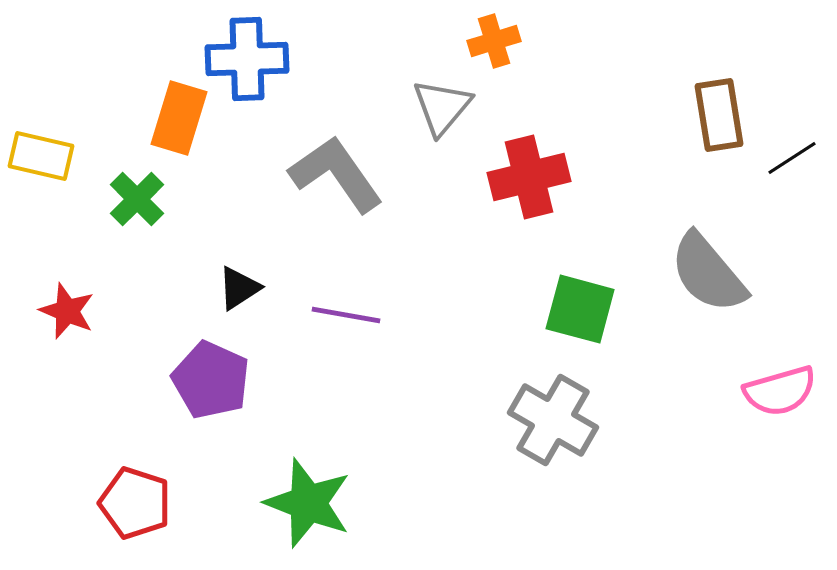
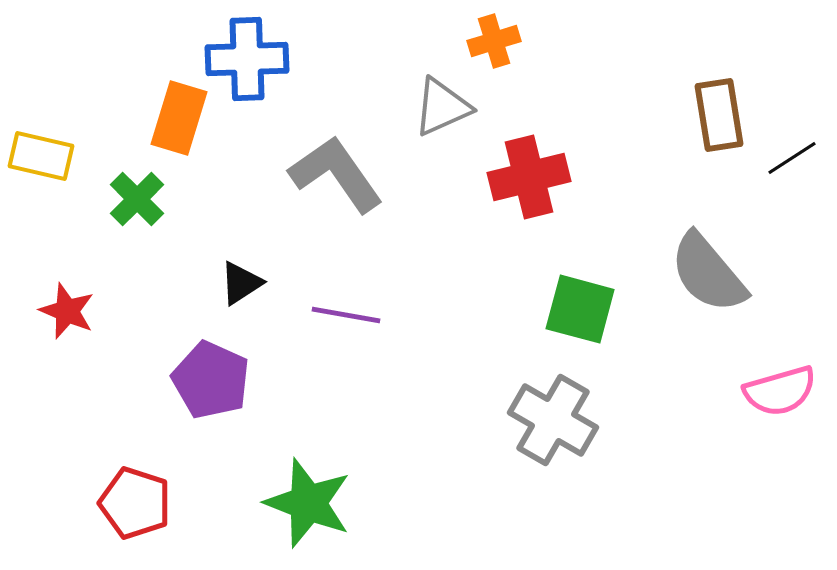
gray triangle: rotated 26 degrees clockwise
black triangle: moved 2 px right, 5 px up
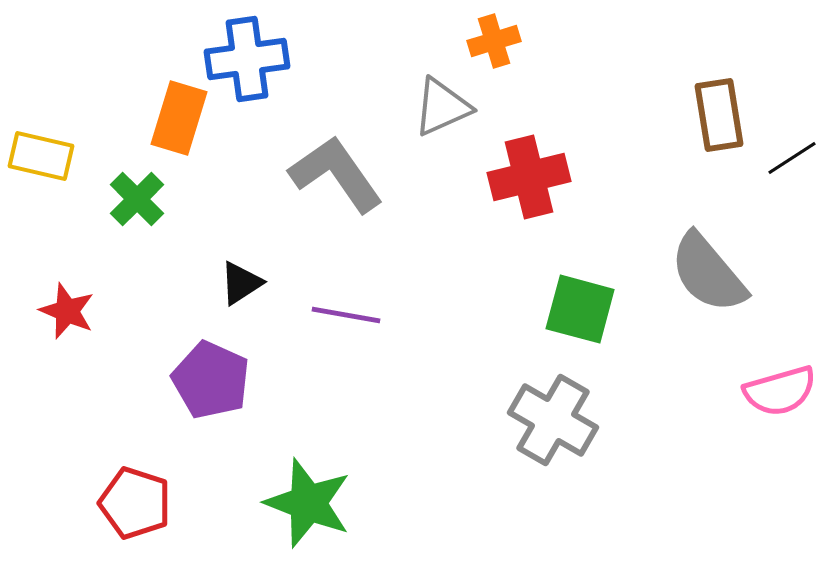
blue cross: rotated 6 degrees counterclockwise
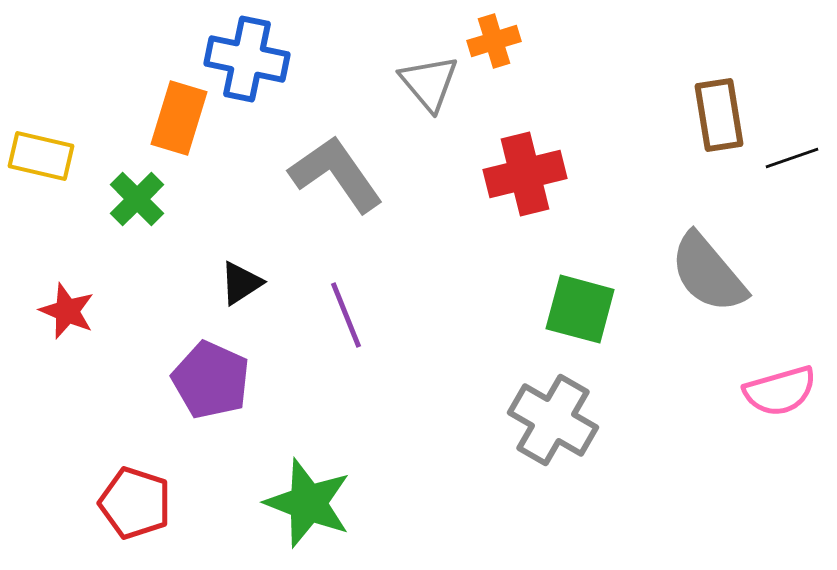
blue cross: rotated 20 degrees clockwise
gray triangle: moved 13 px left, 24 px up; rotated 46 degrees counterclockwise
black line: rotated 14 degrees clockwise
red cross: moved 4 px left, 3 px up
purple line: rotated 58 degrees clockwise
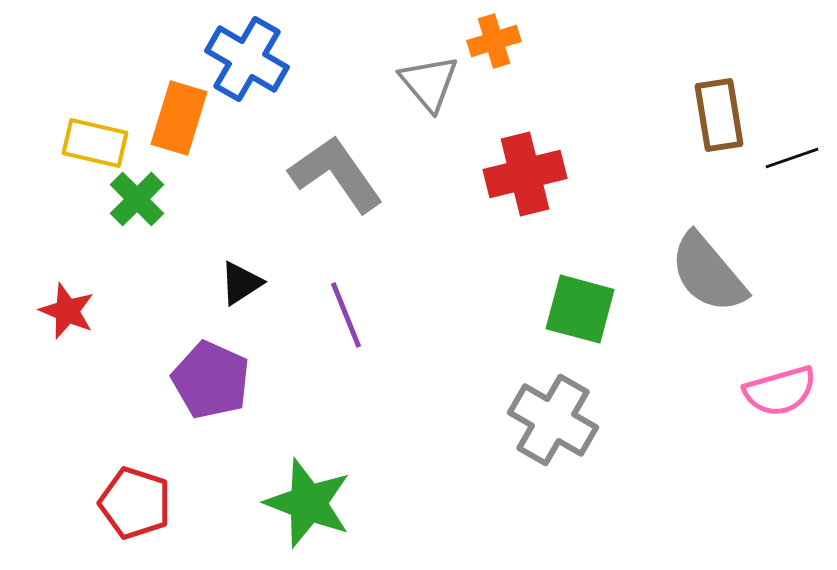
blue cross: rotated 18 degrees clockwise
yellow rectangle: moved 54 px right, 13 px up
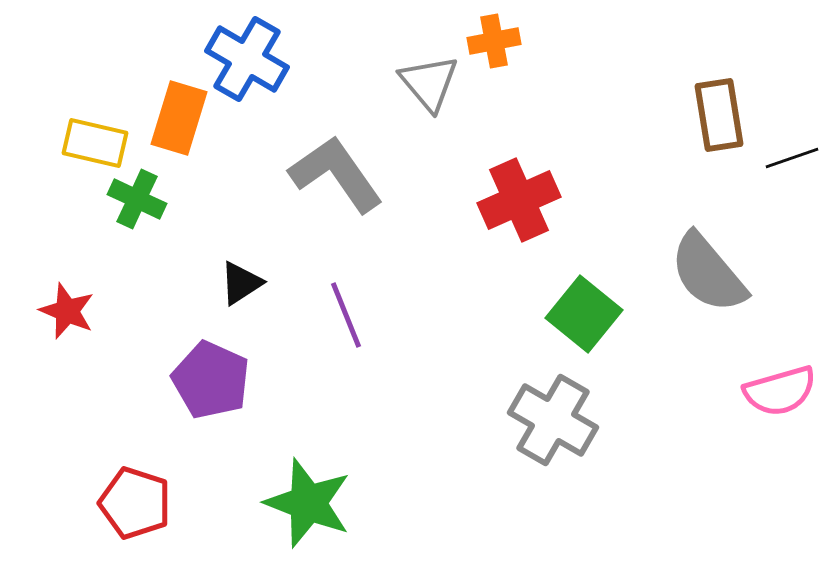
orange cross: rotated 6 degrees clockwise
red cross: moved 6 px left, 26 px down; rotated 10 degrees counterclockwise
green cross: rotated 20 degrees counterclockwise
green square: moved 4 px right, 5 px down; rotated 24 degrees clockwise
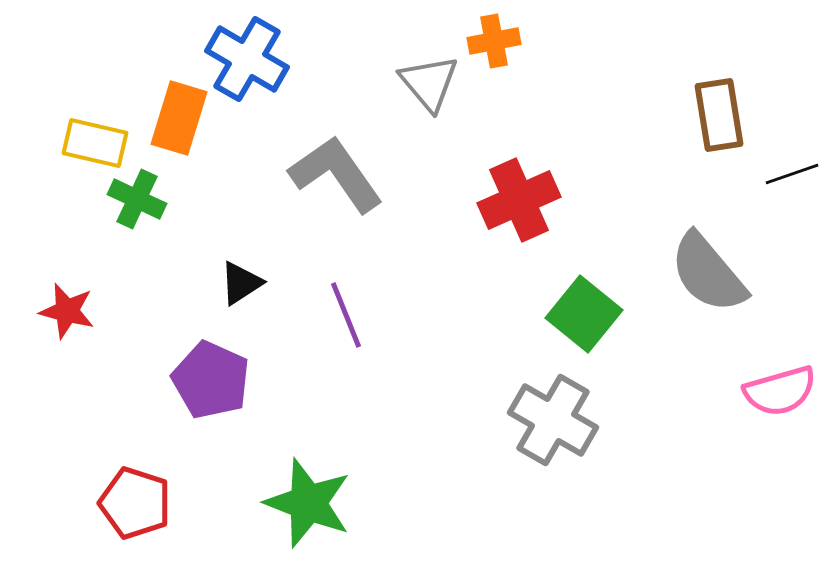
black line: moved 16 px down
red star: rotated 8 degrees counterclockwise
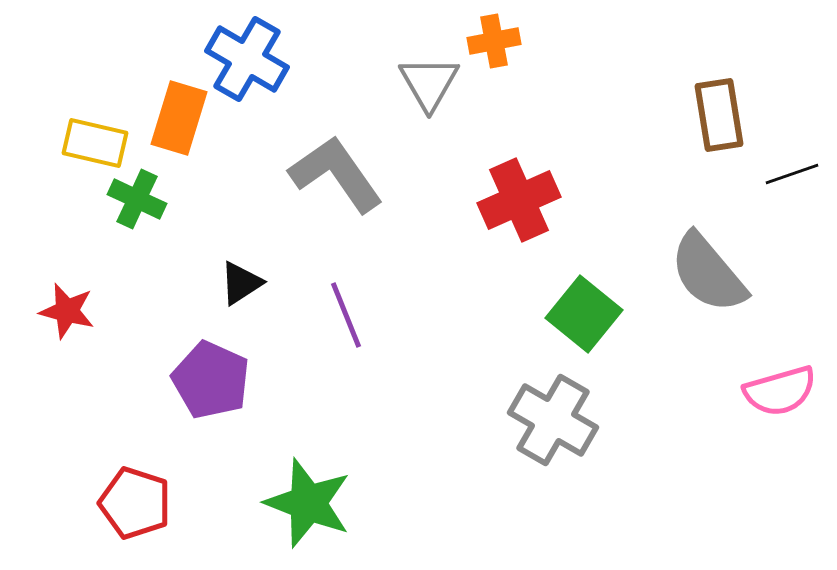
gray triangle: rotated 10 degrees clockwise
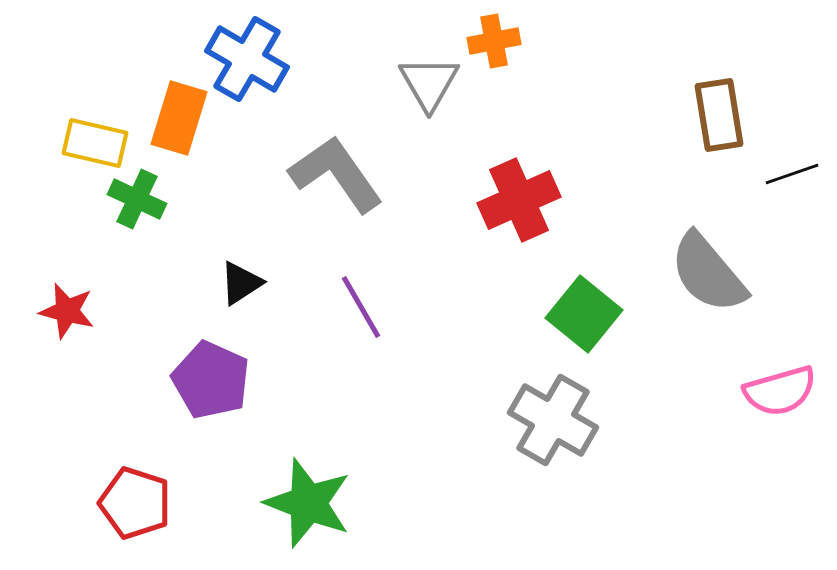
purple line: moved 15 px right, 8 px up; rotated 8 degrees counterclockwise
